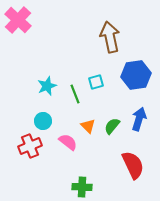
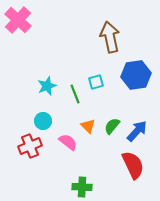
blue arrow: moved 2 px left, 12 px down; rotated 25 degrees clockwise
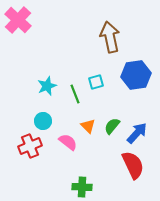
blue arrow: moved 2 px down
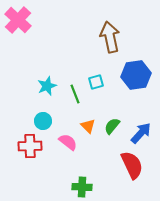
blue arrow: moved 4 px right
red cross: rotated 20 degrees clockwise
red semicircle: moved 1 px left
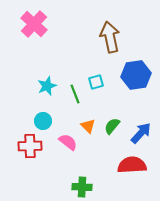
pink cross: moved 16 px right, 4 px down
red semicircle: rotated 68 degrees counterclockwise
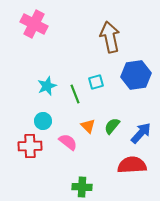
pink cross: rotated 16 degrees counterclockwise
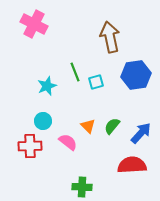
green line: moved 22 px up
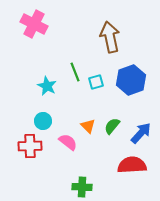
blue hexagon: moved 5 px left, 5 px down; rotated 12 degrees counterclockwise
cyan star: rotated 24 degrees counterclockwise
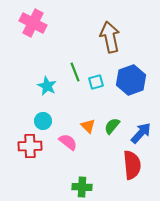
pink cross: moved 1 px left, 1 px up
red semicircle: rotated 88 degrees clockwise
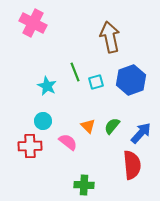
green cross: moved 2 px right, 2 px up
